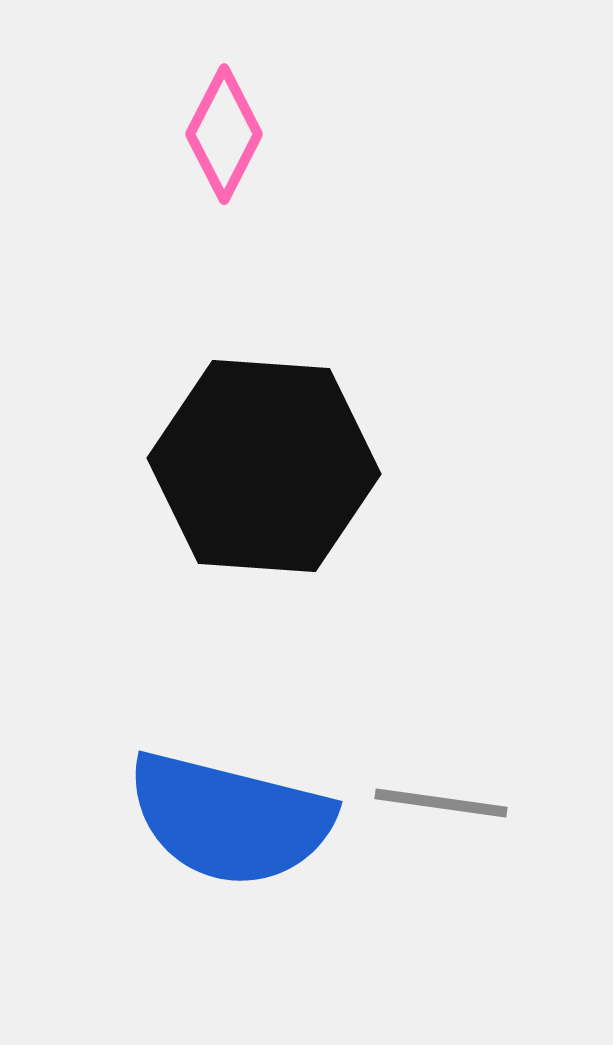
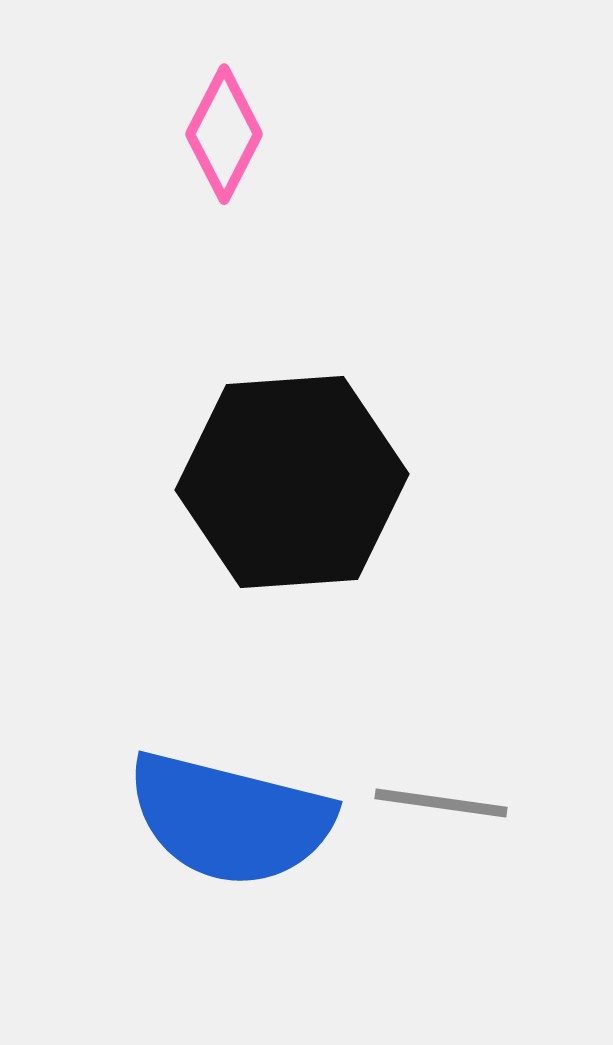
black hexagon: moved 28 px right, 16 px down; rotated 8 degrees counterclockwise
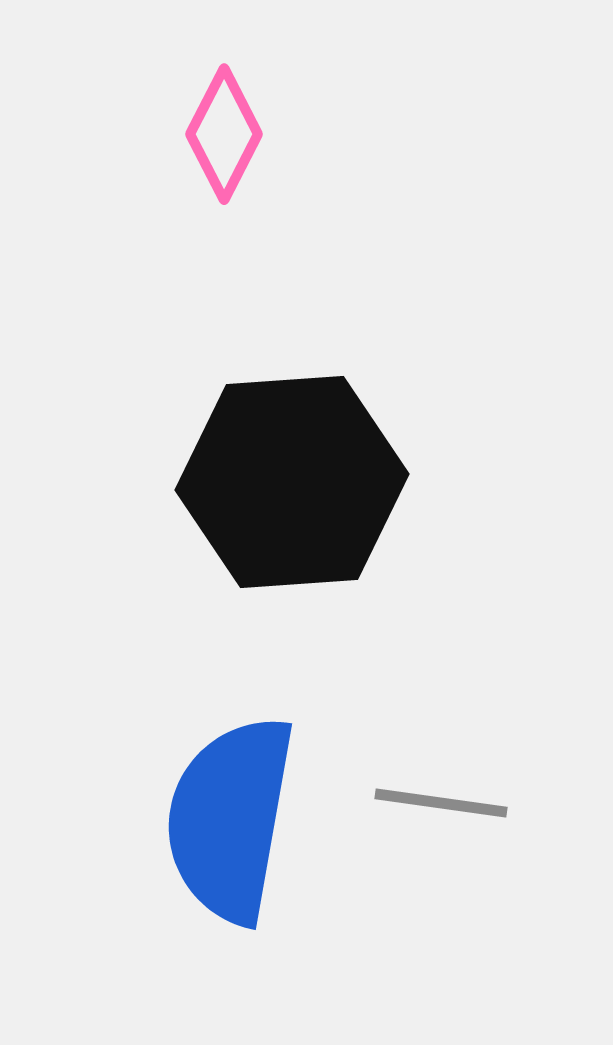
blue semicircle: rotated 86 degrees clockwise
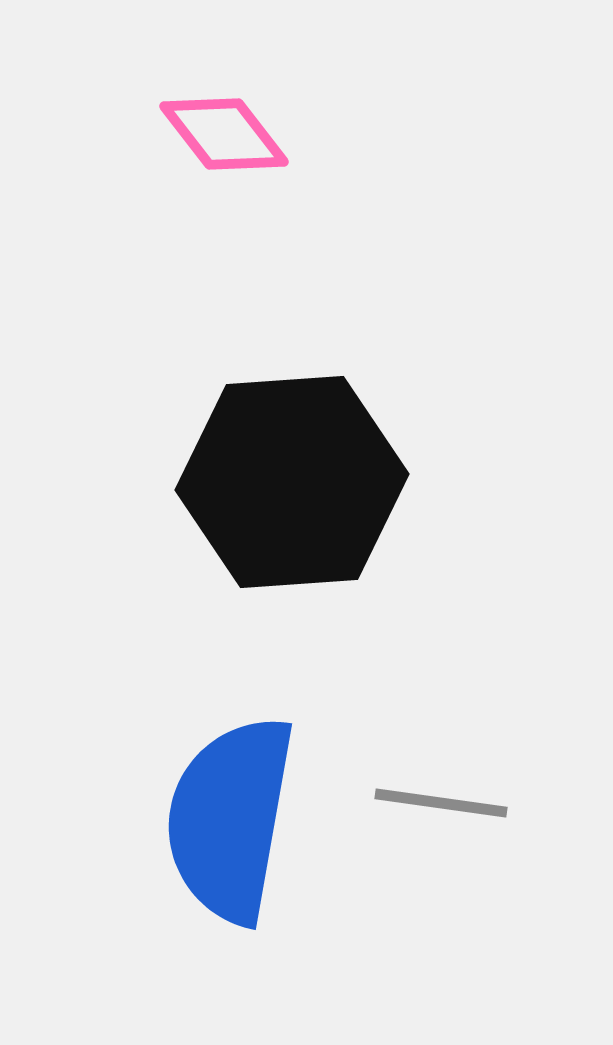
pink diamond: rotated 65 degrees counterclockwise
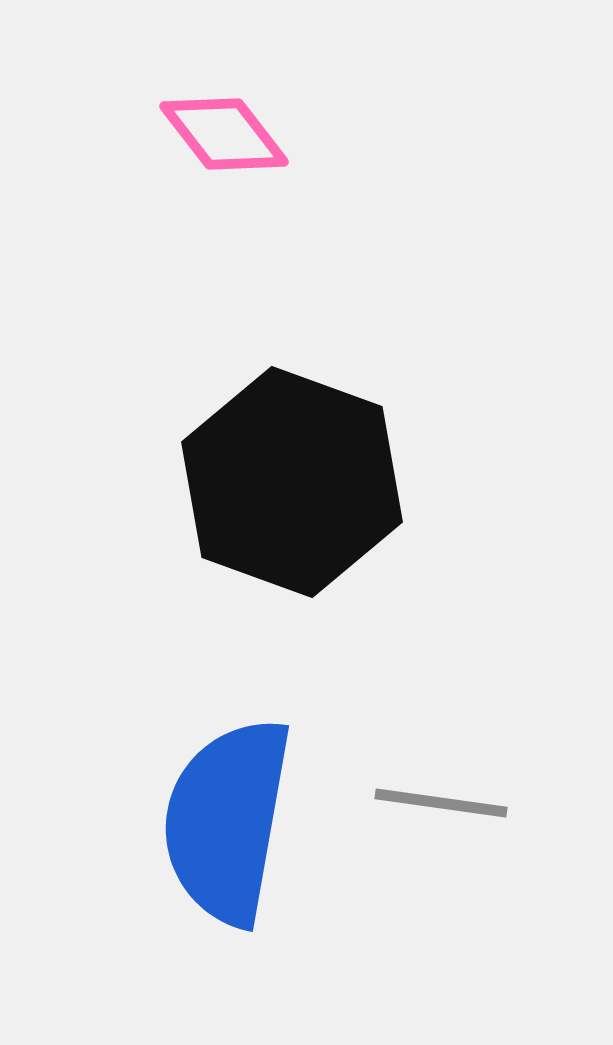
black hexagon: rotated 24 degrees clockwise
blue semicircle: moved 3 px left, 2 px down
